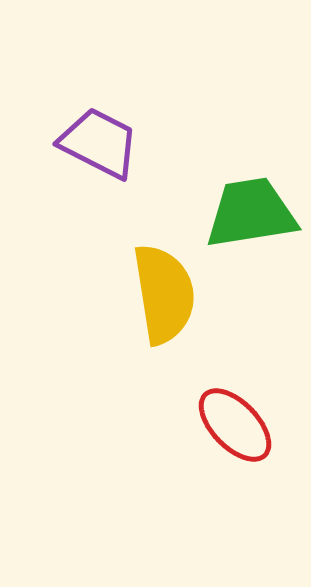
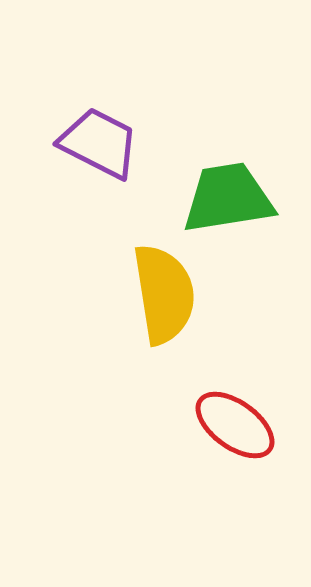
green trapezoid: moved 23 px left, 15 px up
red ellipse: rotated 10 degrees counterclockwise
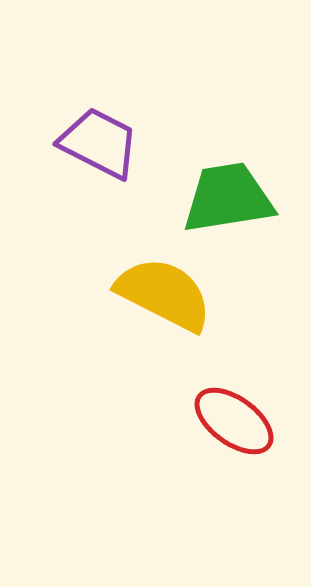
yellow semicircle: rotated 54 degrees counterclockwise
red ellipse: moved 1 px left, 4 px up
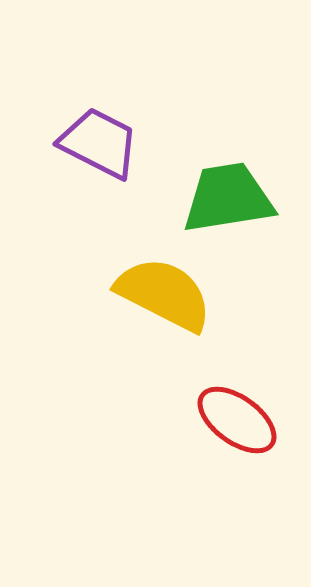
red ellipse: moved 3 px right, 1 px up
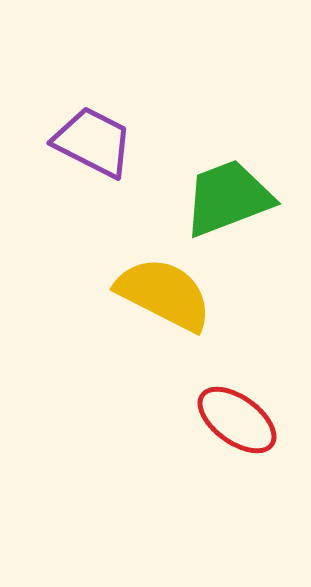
purple trapezoid: moved 6 px left, 1 px up
green trapezoid: rotated 12 degrees counterclockwise
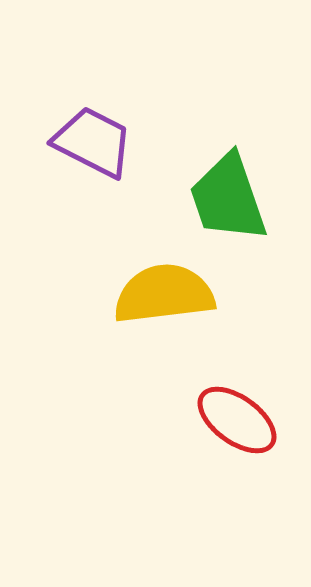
green trapezoid: rotated 88 degrees counterclockwise
yellow semicircle: rotated 34 degrees counterclockwise
